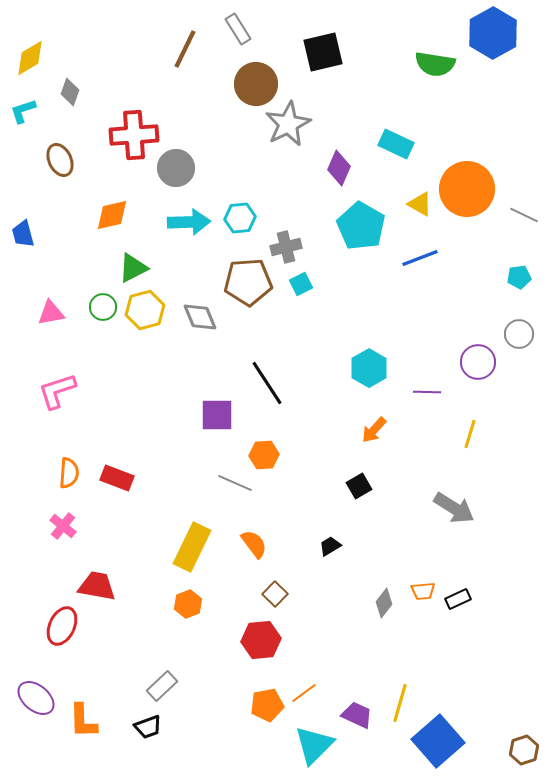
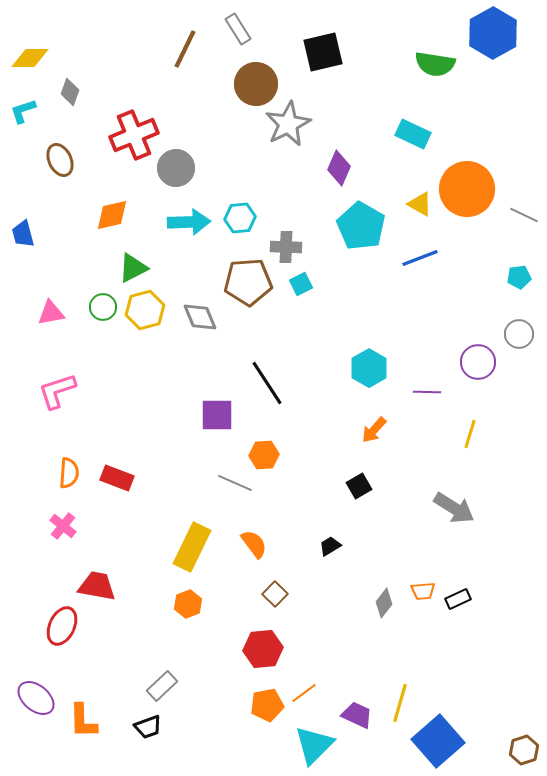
yellow diamond at (30, 58): rotated 30 degrees clockwise
red cross at (134, 135): rotated 18 degrees counterclockwise
cyan rectangle at (396, 144): moved 17 px right, 10 px up
gray cross at (286, 247): rotated 16 degrees clockwise
red hexagon at (261, 640): moved 2 px right, 9 px down
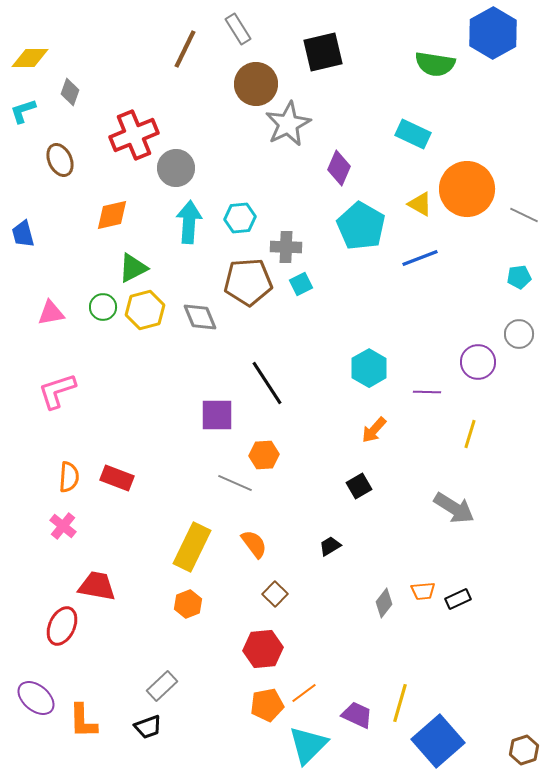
cyan arrow at (189, 222): rotated 84 degrees counterclockwise
orange semicircle at (69, 473): moved 4 px down
cyan triangle at (314, 745): moved 6 px left
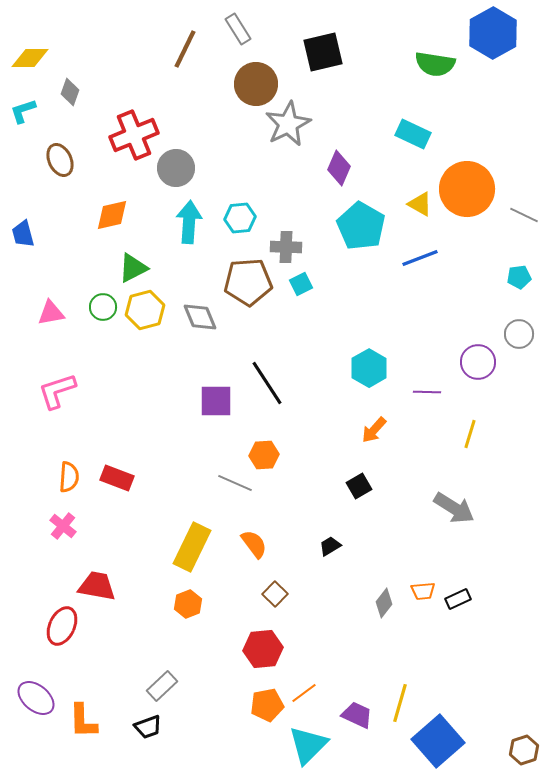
purple square at (217, 415): moved 1 px left, 14 px up
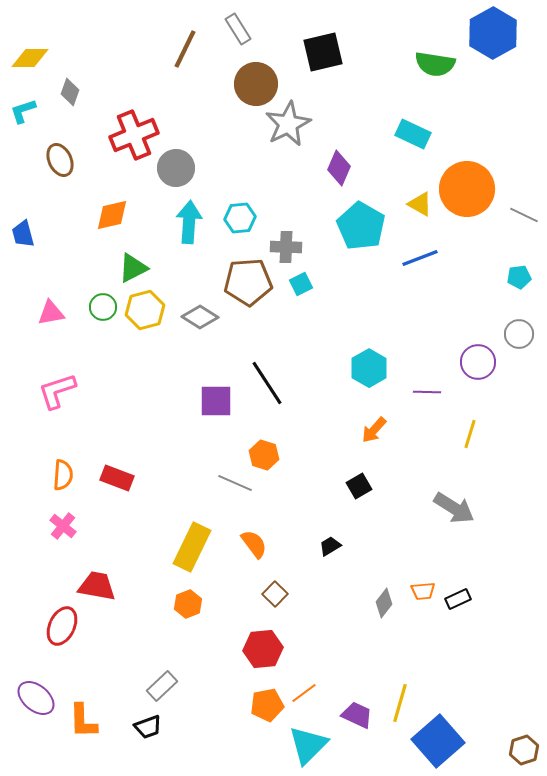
gray diamond at (200, 317): rotated 36 degrees counterclockwise
orange hexagon at (264, 455): rotated 20 degrees clockwise
orange semicircle at (69, 477): moved 6 px left, 2 px up
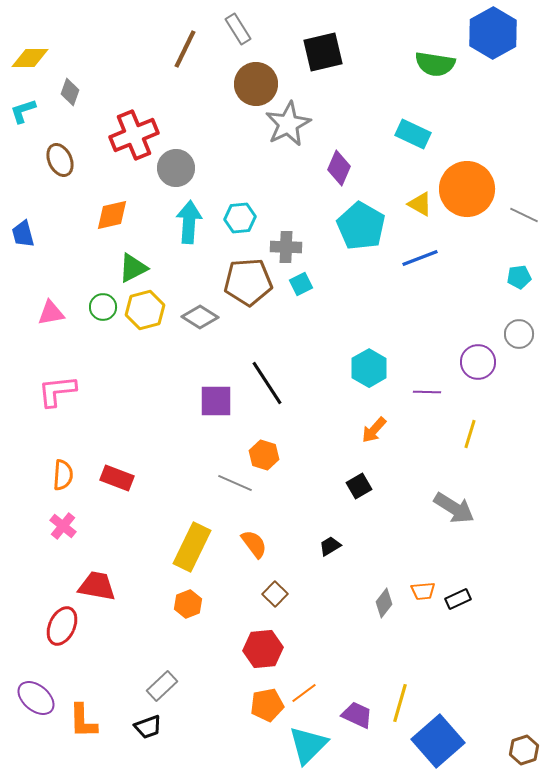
pink L-shape at (57, 391): rotated 12 degrees clockwise
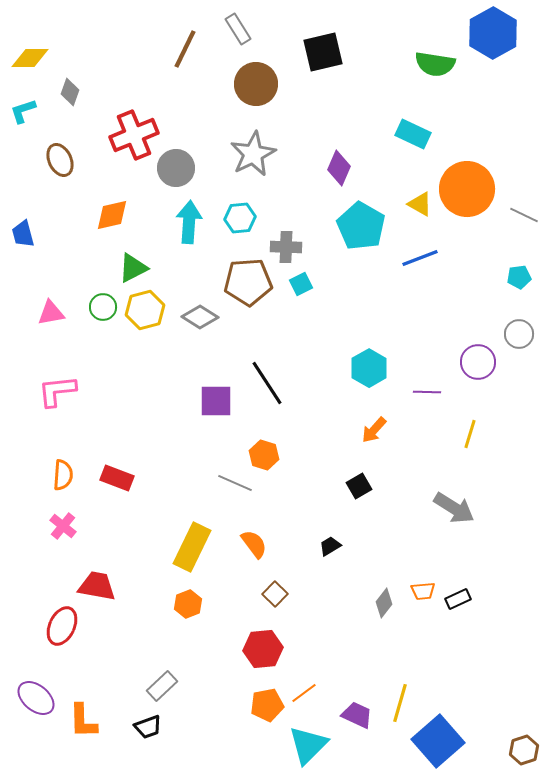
gray star at (288, 124): moved 35 px left, 30 px down
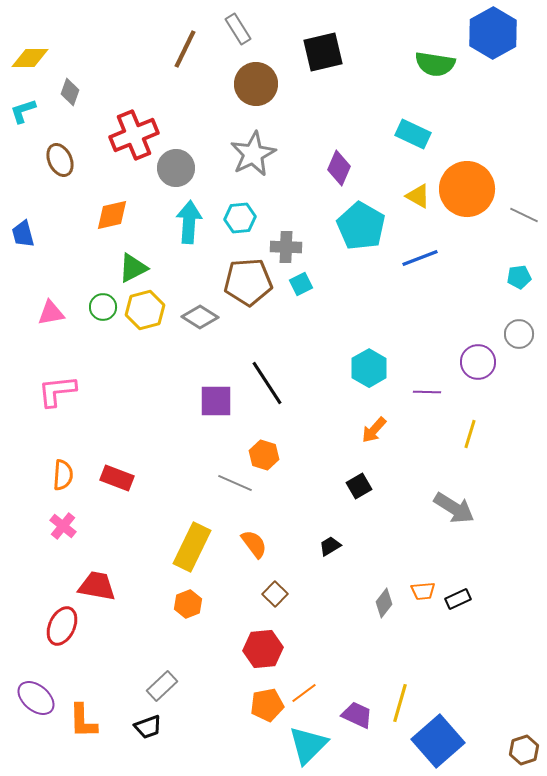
yellow triangle at (420, 204): moved 2 px left, 8 px up
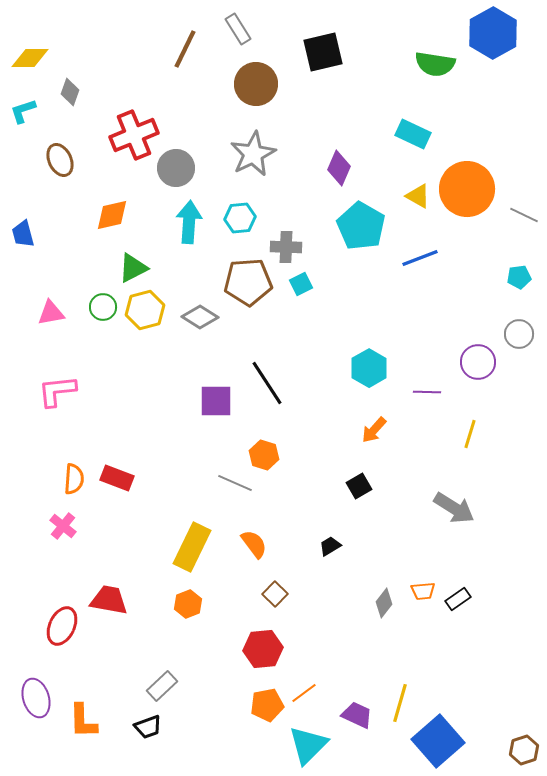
orange semicircle at (63, 475): moved 11 px right, 4 px down
red trapezoid at (97, 586): moved 12 px right, 14 px down
black rectangle at (458, 599): rotated 10 degrees counterclockwise
purple ellipse at (36, 698): rotated 33 degrees clockwise
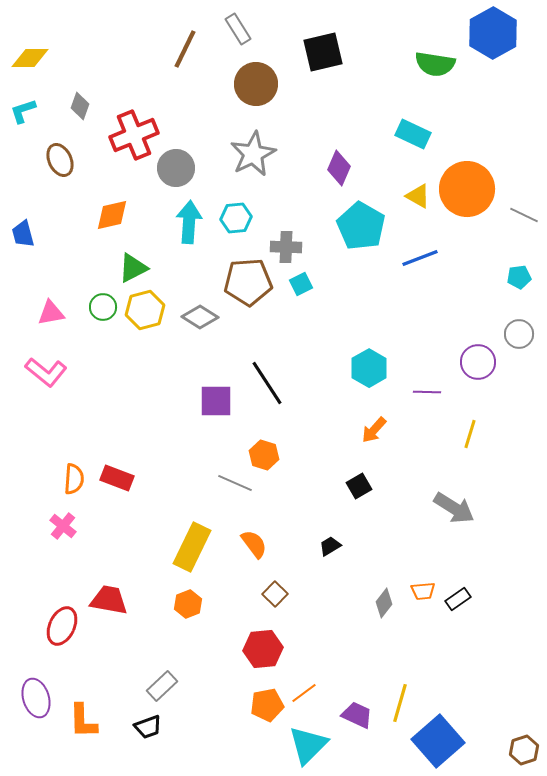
gray diamond at (70, 92): moved 10 px right, 14 px down
cyan hexagon at (240, 218): moved 4 px left
pink L-shape at (57, 391): moved 11 px left, 19 px up; rotated 135 degrees counterclockwise
